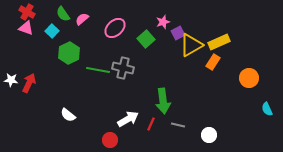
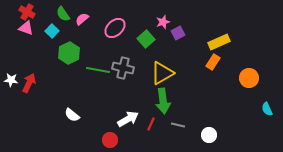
yellow triangle: moved 29 px left, 28 px down
white semicircle: moved 4 px right
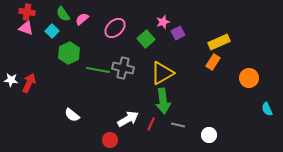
red cross: rotated 21 degrees counterclockwise
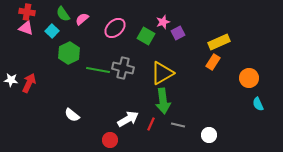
green square: moved 3 px up; rotated 18 degrees counterclockwise
cyan semicircle: moved 9 px left, 5 px up
